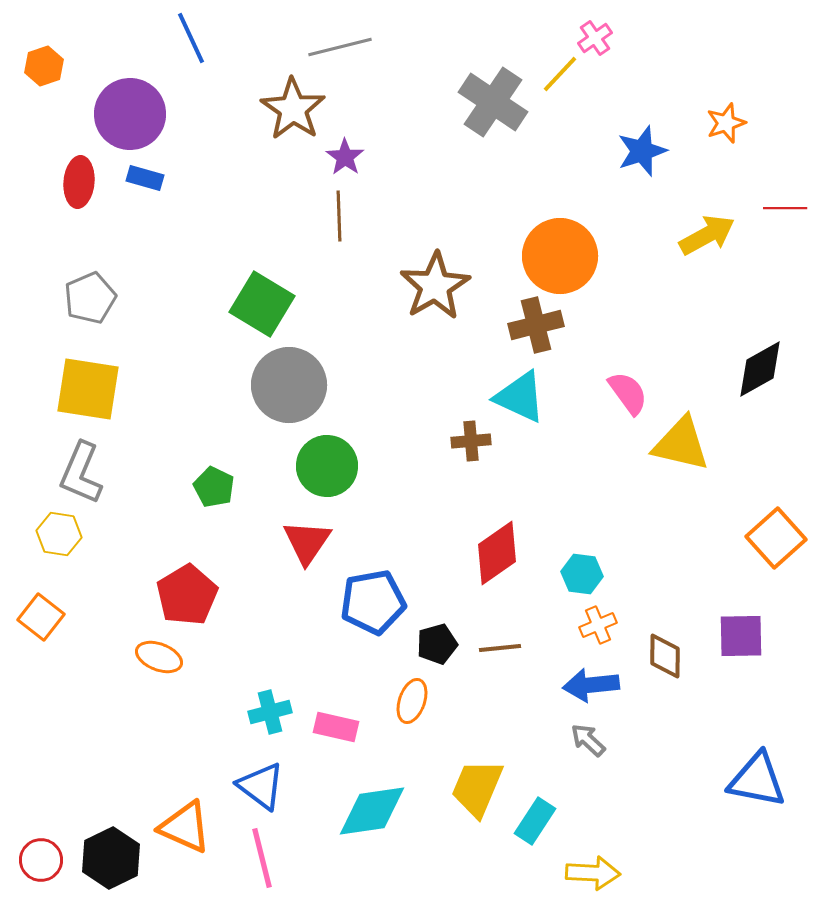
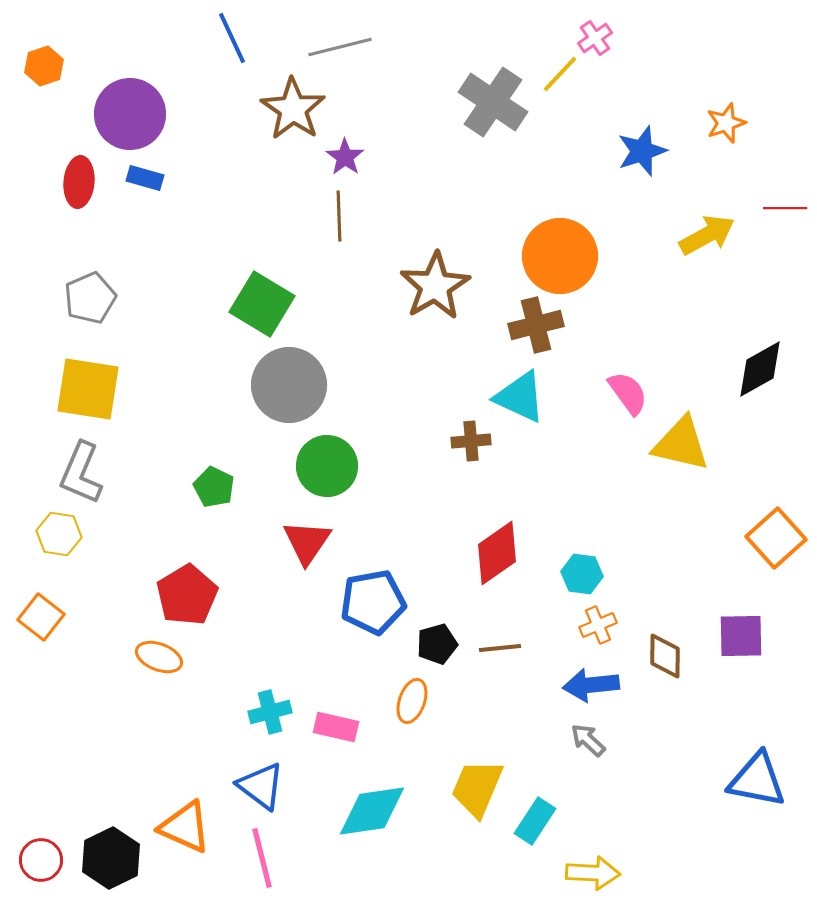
blue line at (191, 38): moved 41 px right
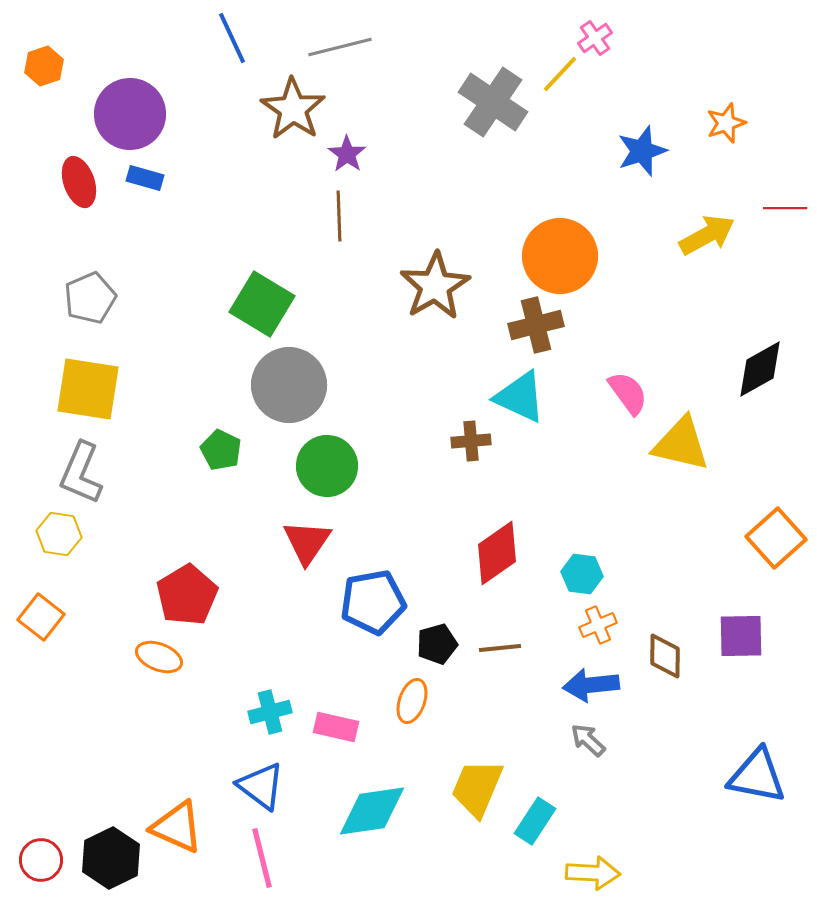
purple star at (345, 157): moved 2 px right, 3 px up
red ellipse at (79, 182): rotated 24 degrees counterclockwise
green pentagon at (214, 487): moved 7 px right, 37 px up
blue triangle at (757, 780): moved 4 px up
orange triangle at (185, 827): moved 8 px left
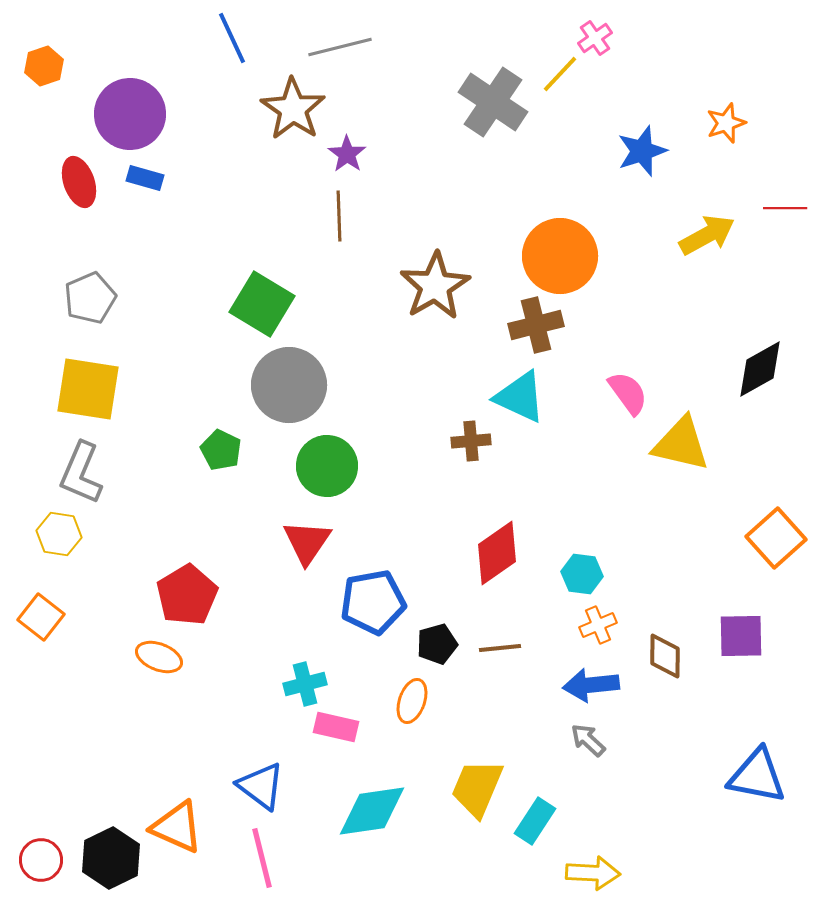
cyan cross at (270, 712): moved 35 px right, 28 px up
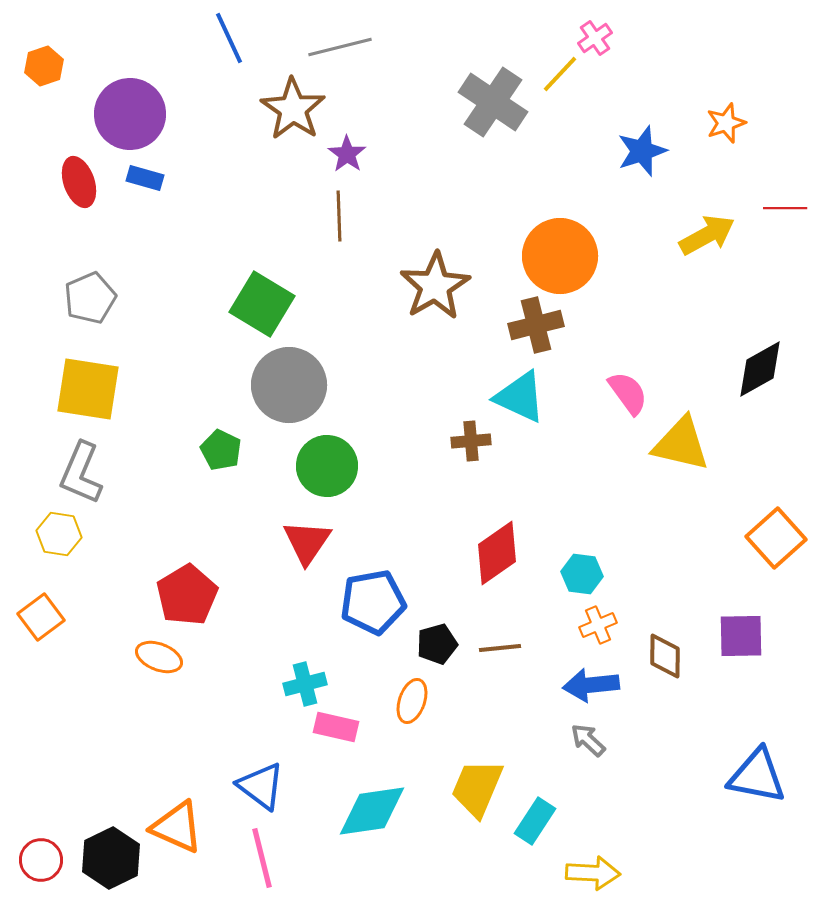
blue line at (232, 38): moved 3 px left
orange square at (41, 617): rotated 15 degrees clockwise
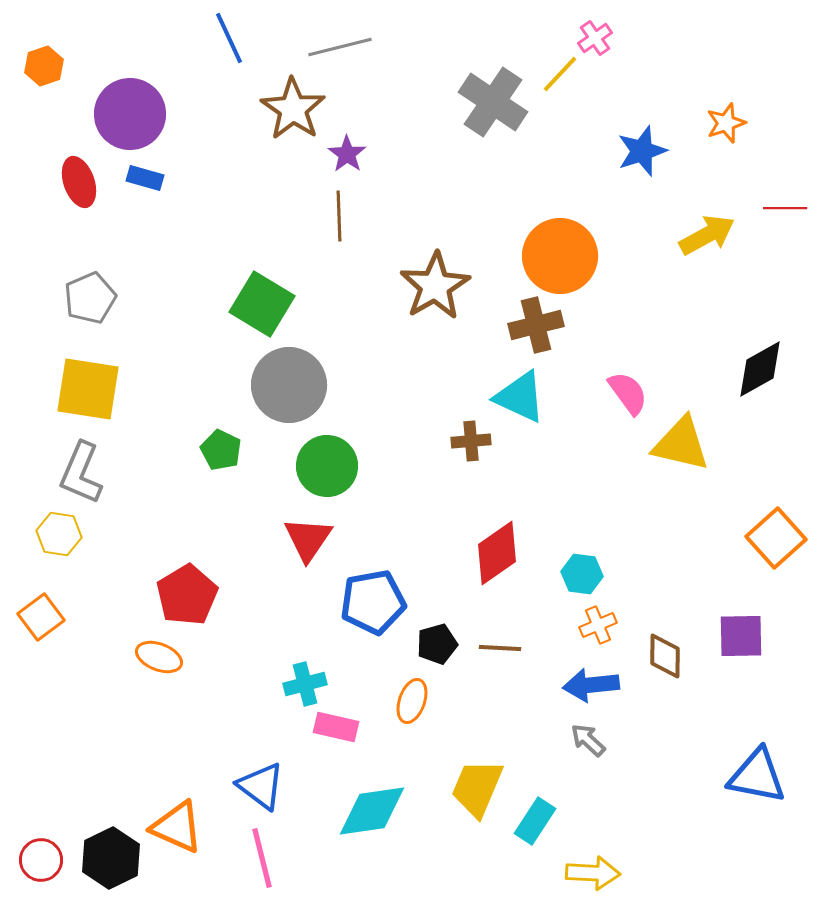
red triangle at (307, 542): moved 1 px right, 3 px up
brown line at (500, 648): rotated 9 degrees clockwise
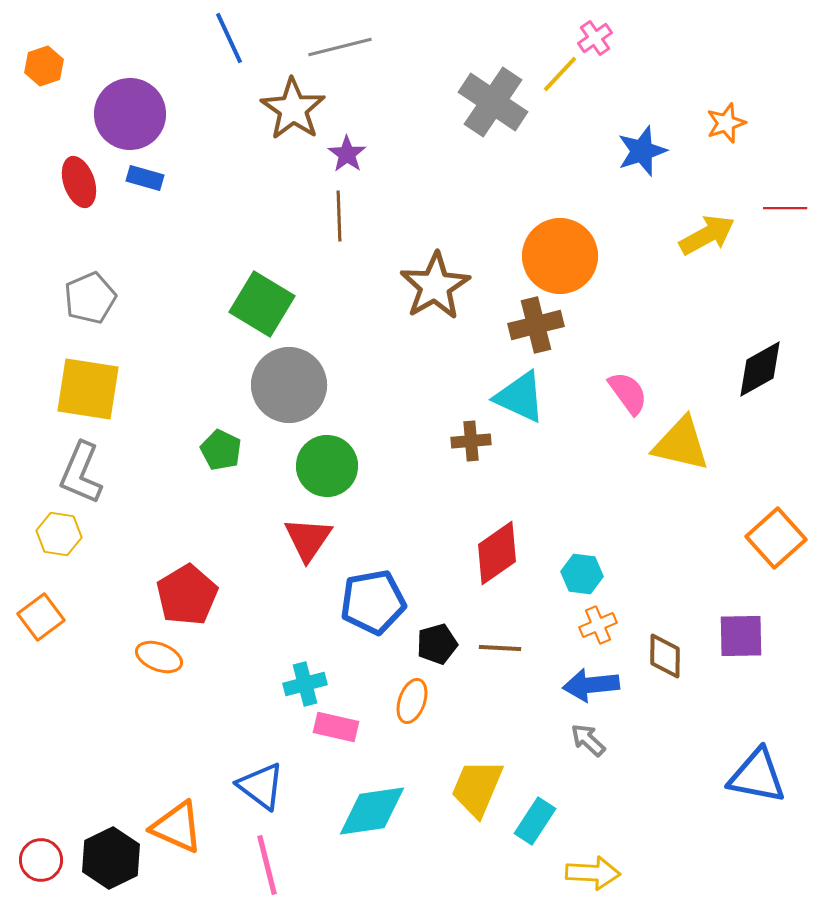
pink line at (262, 858): moved 5 px right, 7 px down
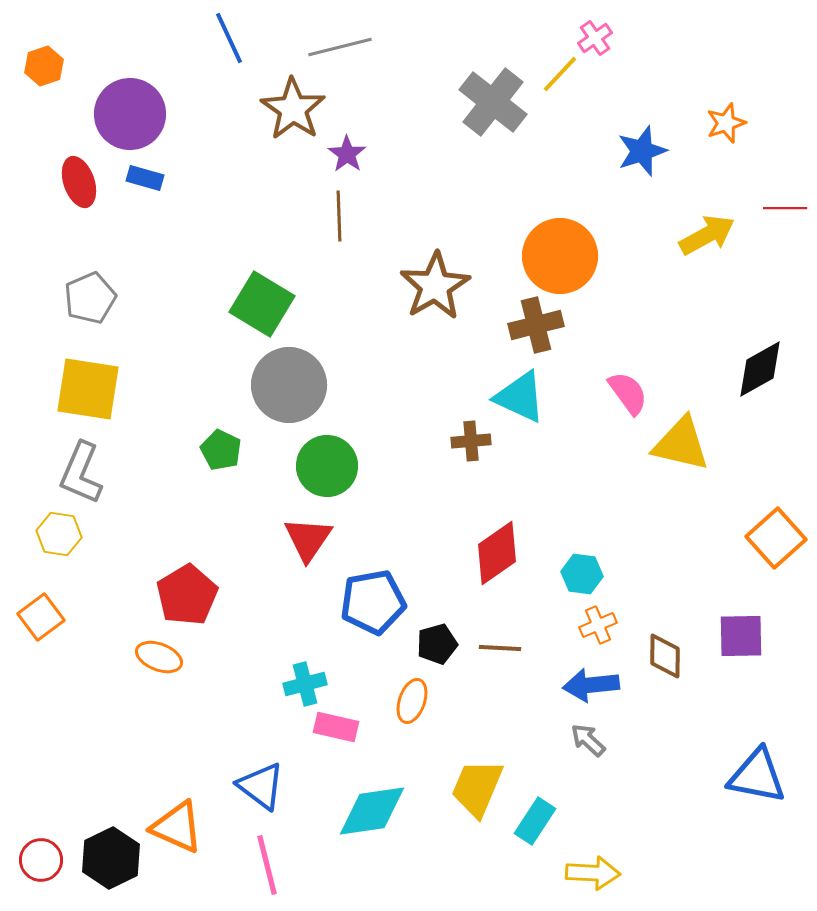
gray cross at (493, 102): rotated 4 degrees clockwise
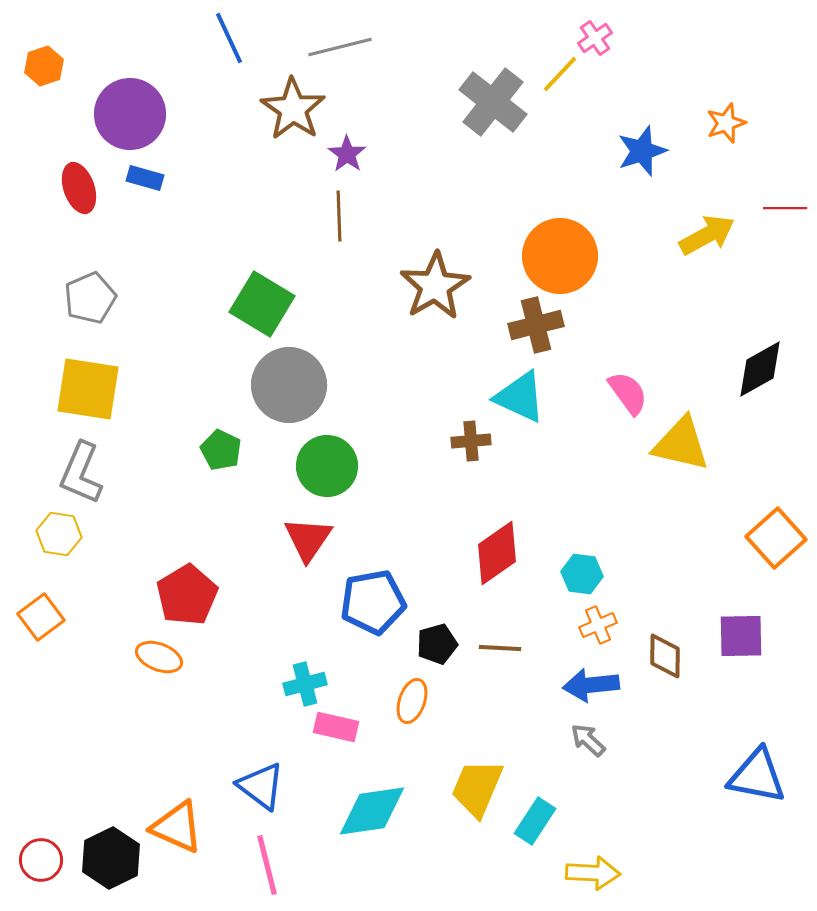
red ellipse at (79, 182): moved 6 px down
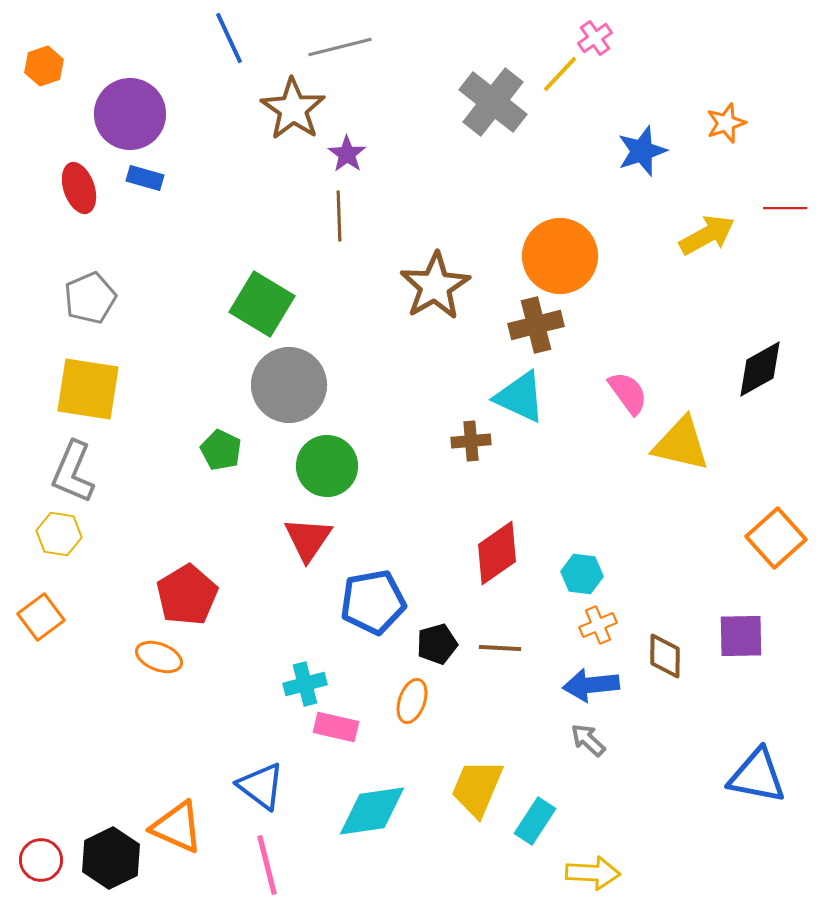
gray L-shape at (81, 473): moved 8 px left, 1 px up
